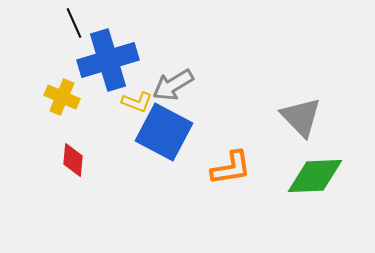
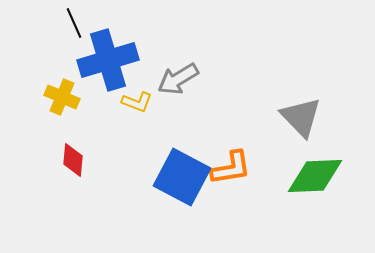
gray arrow: moved 5 px right, 6 px up
blue square: moved 18 px right, 45 px down
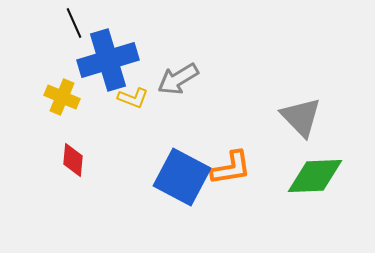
yellow L-shape: moved 4 px left, 4 px up
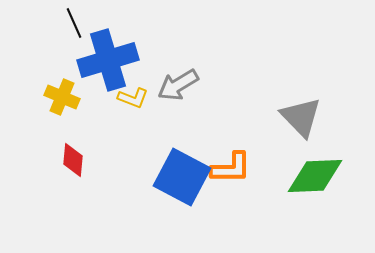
gray arrow: moved 6 px down
orange L-shape: rotated 9 degrees clockwise
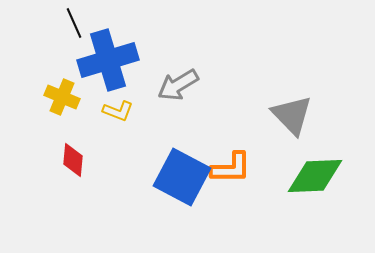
yellow L-shape: moved 15 px left, 13 px down
gray triangle: moved 9 px left, 2 px up
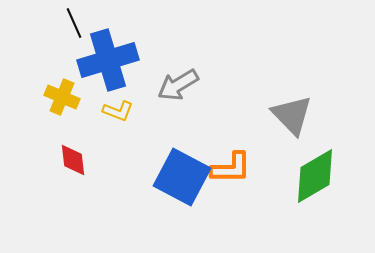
red diamond: rotated 12 degrees counterclockwise
green diamond: rotated 28 degrees counterclockwise
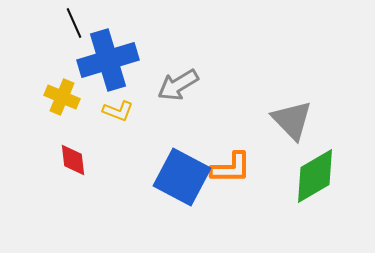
gray triangle: moved 5 px down
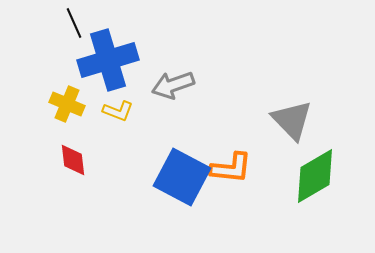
gray arrow: moved 5 px left; rotated 12 degrees clockwise
yellow cross: moved 5 px right, 7 px down
orange L-shape: rotated 6 degrees clockwise
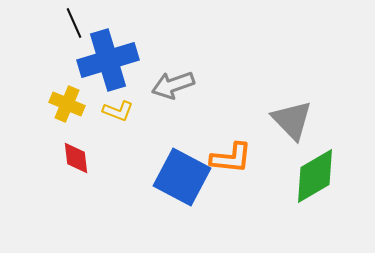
red diamond: moved 3 px right, 2 px up
orange L-shape: moved 10 px up
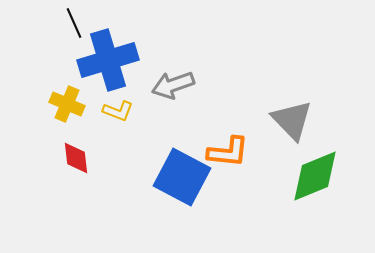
orange L-shape: moved 3 px left, 6 px up
green diamond: rotated 8 degrees clockwise
